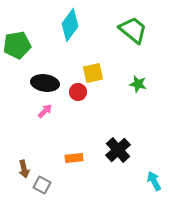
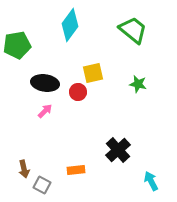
orange rectangle: moved 2 px right, 12 px down
cyan arrow: moved 3 px left
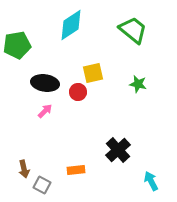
cyan diamond: moved 1 px right; rotated 20 degrees clockwise
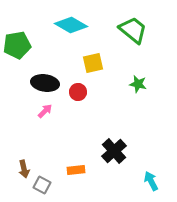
cyan diamond: rotated 64 degrees clockwise
yellow square: moved 10 px up
black cross: moved 4 px left, 1 px down
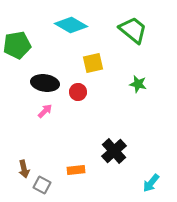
cyan arrow: moved 2 px down; rotated 114 degrees counterclockwise
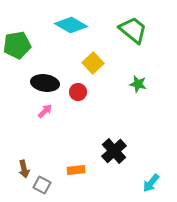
yellow square: rotated 30 degrees counterclockwise
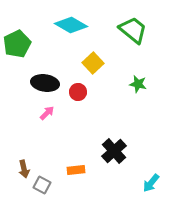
green pentagon: moved 1 px up; rotated 16 degrees counterclockwise
pink arrow: moved 2 px right, 2 px down
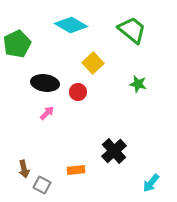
green trapezoid: moved 1 px left
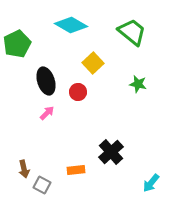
green trapezoid: moved 2 px down
black ellipse: moved 1 px right, 2 px up; rotated 64 degrees clockwise
black cross: moved 3 px left, 1 px down
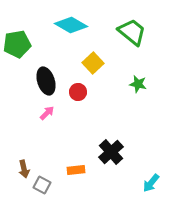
green pentagon: rotated 16 degrees clockwise
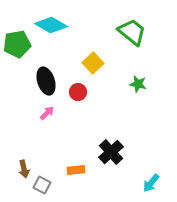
cyan diamond: moved 20 px left
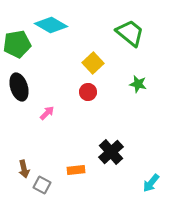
green trapezoid: moved 2 px left, 1 px down
black ellipse: moved 27 px left, 6 px down
red circle: moved 10 px right
